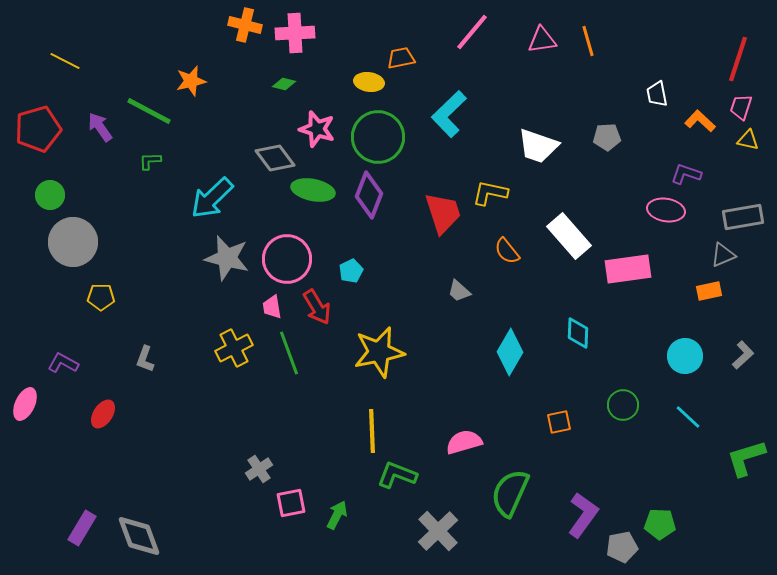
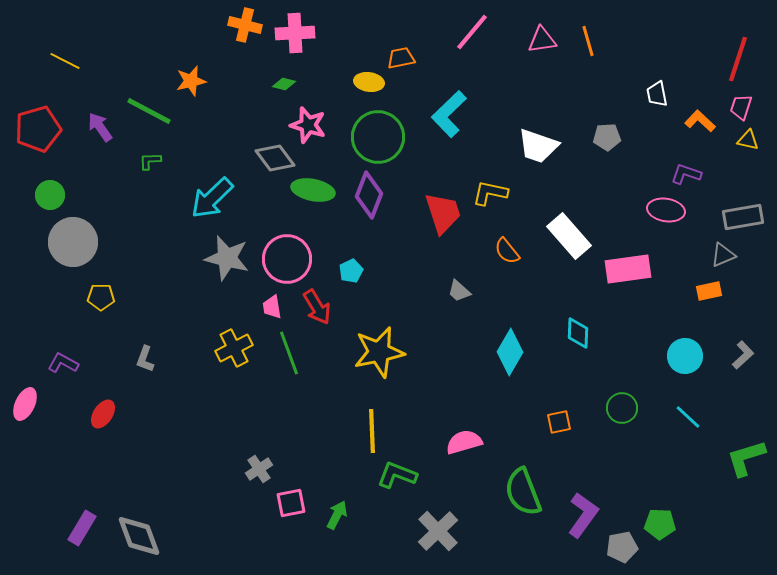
pink star at (317, 129): moved 9 px left, 4 px up
green circle at (623, 405): moved 1 px left, 3 px down
green semicircle at (510, 493): moved 13 px right, 1 px up; rotated 45 degrees counterclockwise
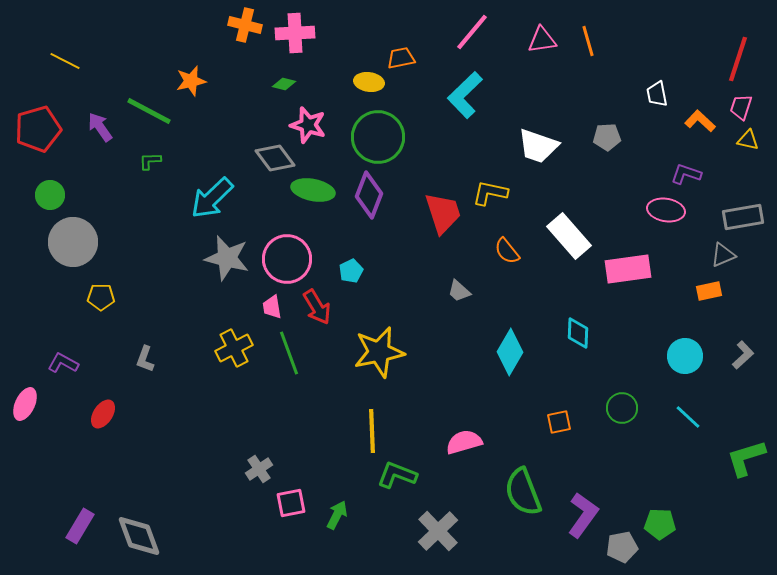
cyan L-shape at (449, 114): moved 16 px right, 19 px up
purple rectangle at (82, 528): moved 2 px left, 2 px up
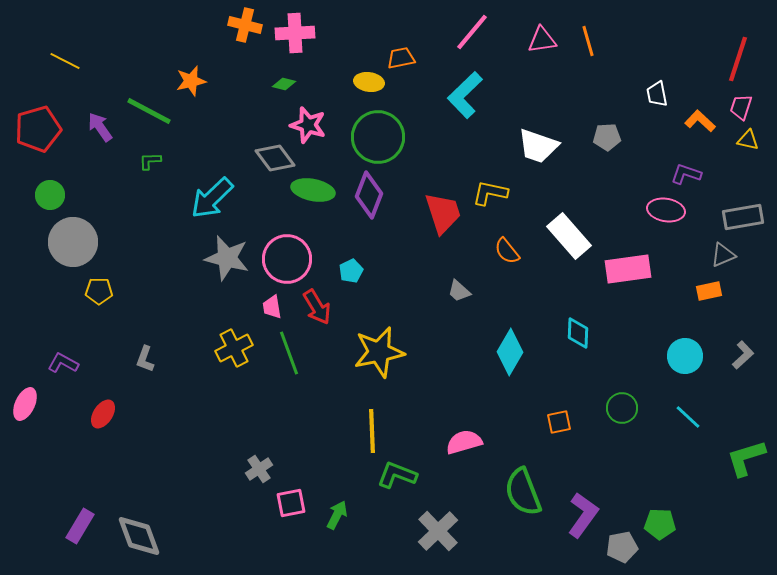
yellow pentagon at (101, 297): moved 2 px left, 6 px up
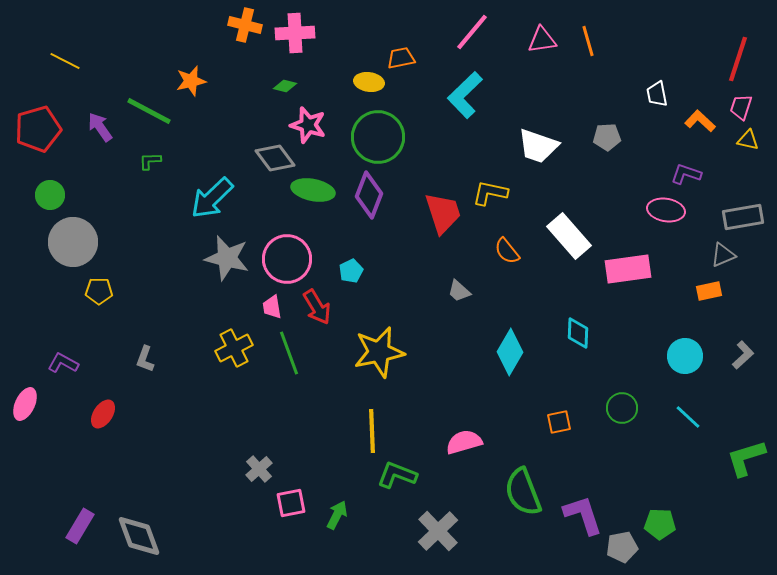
green diamond at (284, 84): moved 1 px right, 2 px down
gray cross at (259, 469): rotated 8 degrees counterclockwise
purple L-shape at (583, 515): rotated 54 degrees counterclockwise
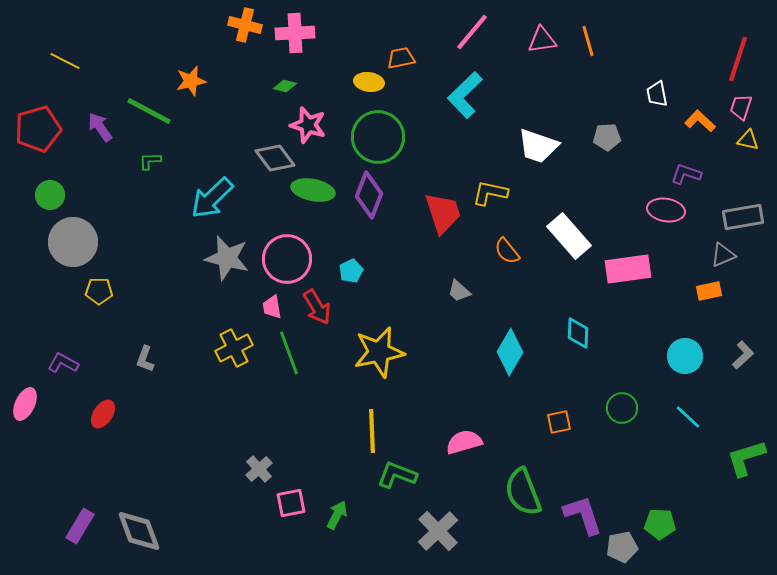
gray diamond at (139, 536): moved 5 px up
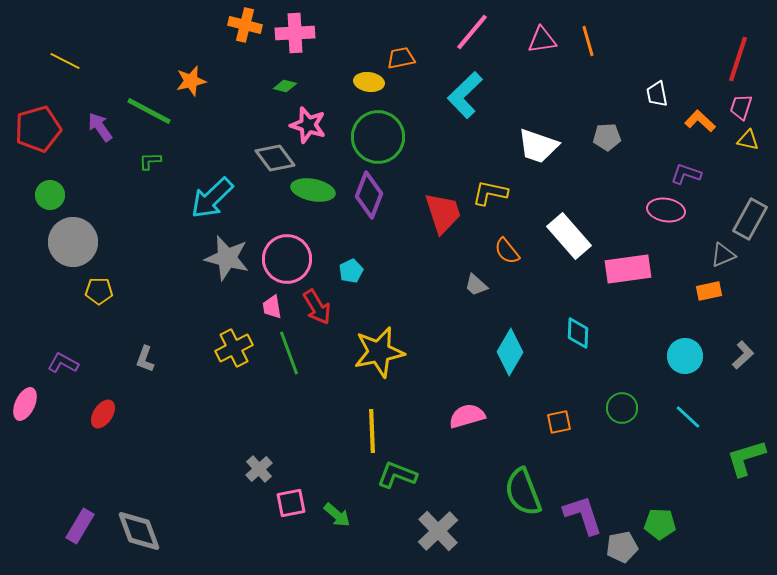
gray rectangle at (743, 217): moved 7 px right, 2 px down; rotated 51 degrees counterclockwise
gray trapezoid at (459, 291): moved 17 px right, 6 px up
pink semicircle at (464, 442): moved 3 px right, 26 px up
green arrow at (337, 515): rotated 104 degrees clockwise
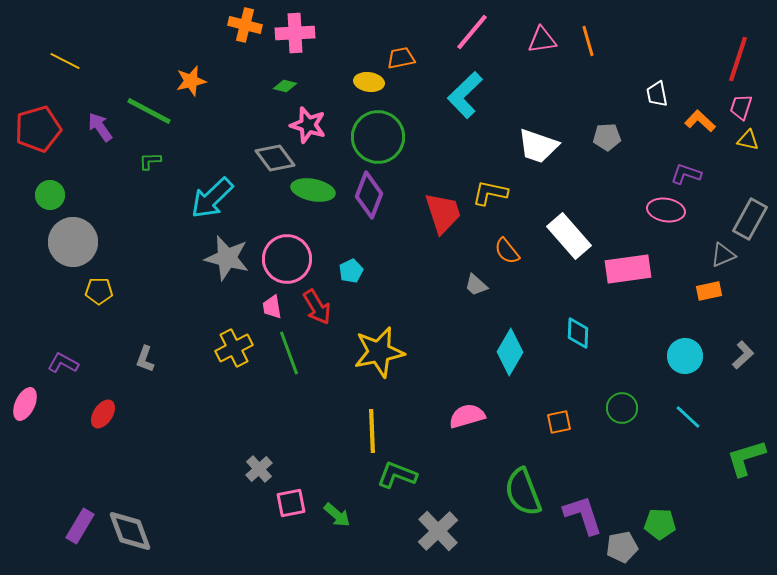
gray diamond at (139, 531): moved 9 px left
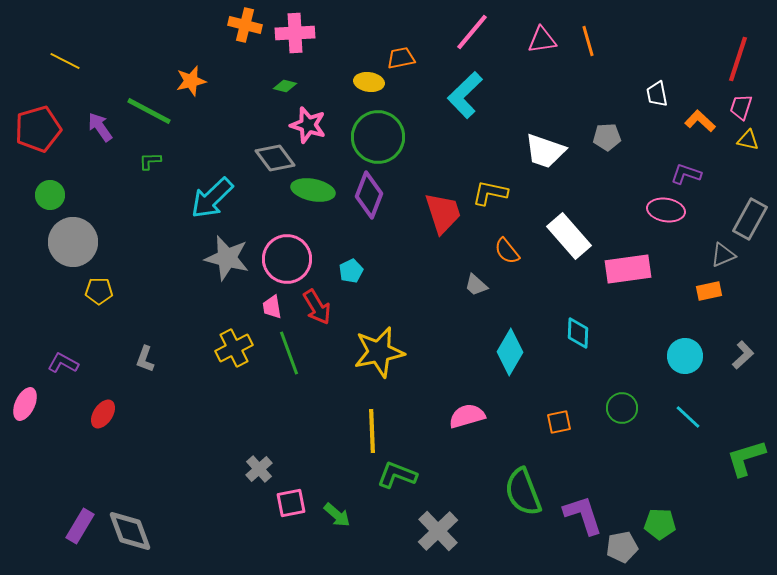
white trapezoid at (538, 146): moved 7 px right, 5 px down
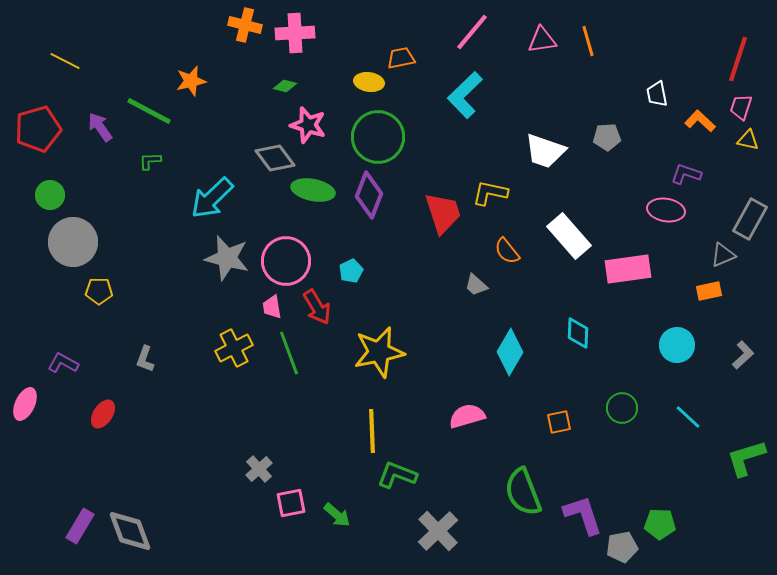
pink circle at (287, 259): moved 1 px left, 2 px down
cyan circle at (685, 356): moved 8 px left, 11 px up
